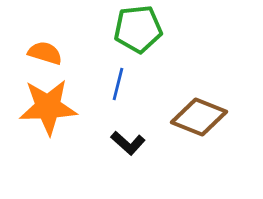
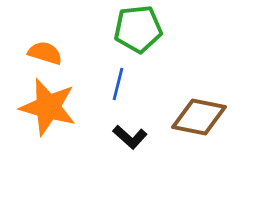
orange star: rotated 18 degrees clockwise
brown diamond: rotated 10 degrees counterclockwise
black L-shape: moved 2 px right, 6 px up
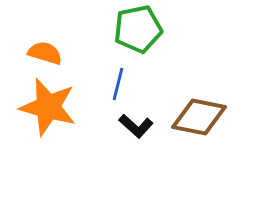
green pentagon: rotated 6 degrees counterclockwise
black L-shape: moved 6 px right, 11 px up
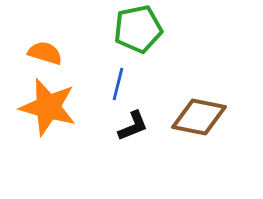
black L-shape: moved 3 px left; rotated 64 degrees counterclockwise
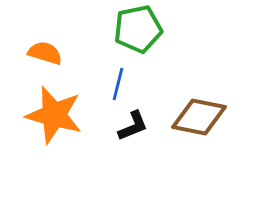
orange star: moved 6 px right, 8 px down
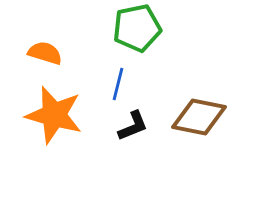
green pentagon: moved 1 px left, 1 px up
